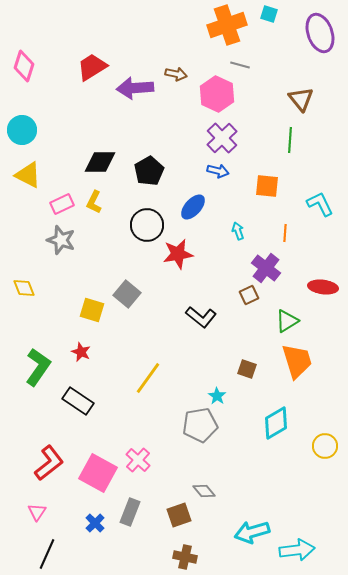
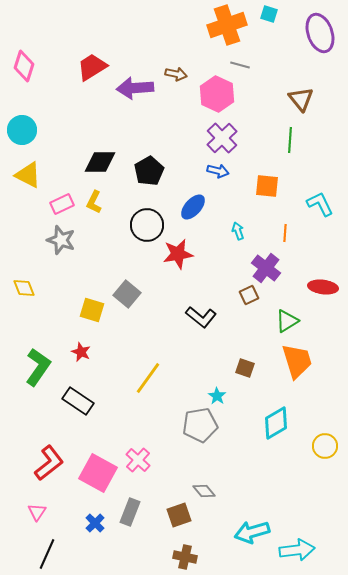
brown square at (247, 369): moved 2 px left, 1 px up
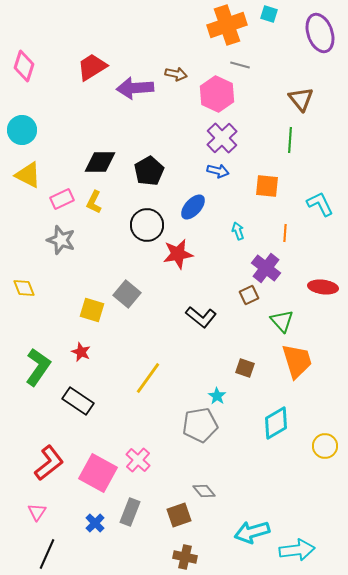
pink rectangle at (62, 204): moved 5 px up
green triangle at (287, 321): moved 5 px left; rotated 40 degrees counterclockwise
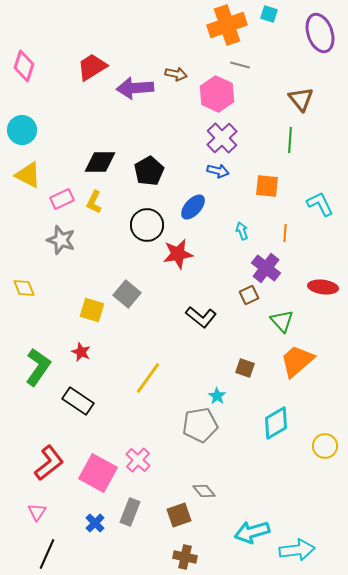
cyan arrow at (238, 231): moved 4 px right
orange trapezoid at (297, 361): rotated 114 degrees counterclockwise
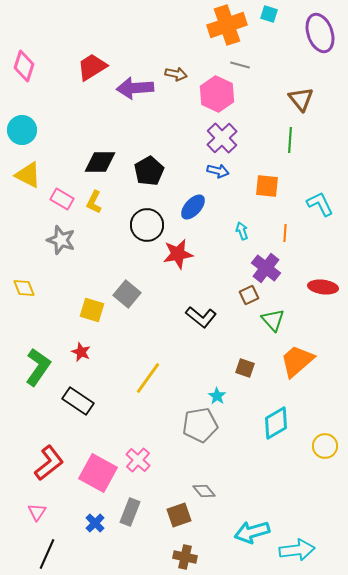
pink rectangle at (62, 199): rotated 55 degrees clockwise
green triangle at (282, 321): moved 9 px left, 1 px up
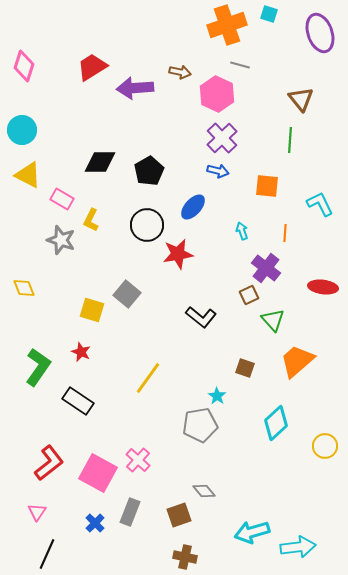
brown arrow at (176, 74): moved 4 px right, 2 px up
yellow L-shape at (94, 202): moved 3 px left, 18 px down
cyan diamond at (276, 423): rotated 12 degrees counterclockwise
cyan arrow at (297, 550): moved 1 px right, 3 px up
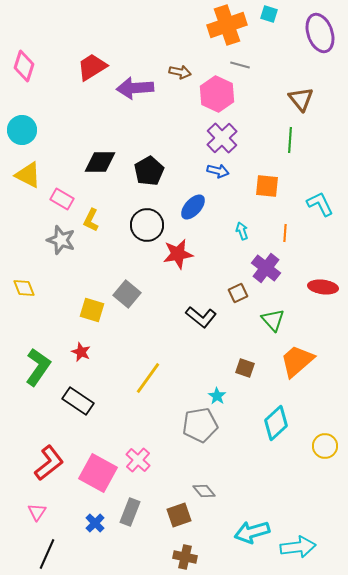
brown square at (249, 295): moved 11 px left, 2 px up
